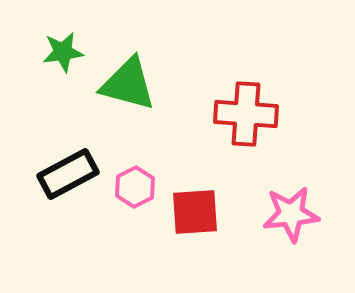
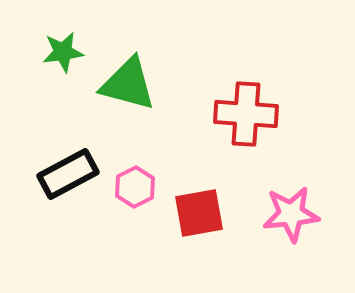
red square: moved 4 px right, 1 px down; rotated 6 degrees counterclockwise
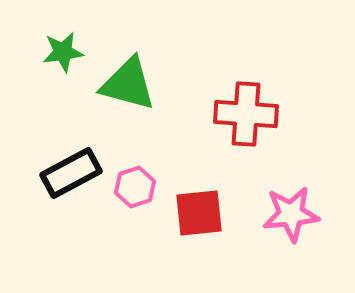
black rectangle: moved 3 px right, 1 px up
pink hexagon: rotated 9 degrees clockwise
red square: rotated 4 degrees clockwise
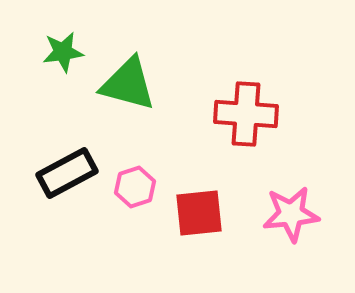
black rectangle: moved 4 px left
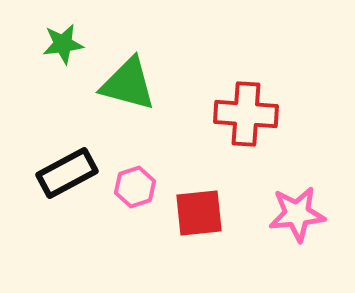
green star: moved 8 px up
pink star: moved 6 px right
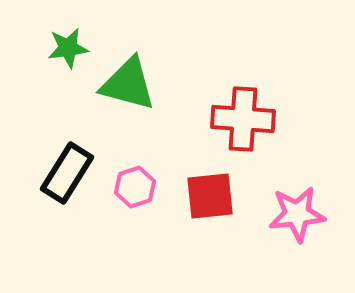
green star: moved 5 px right, 4 px down
red cross: moved 3 px left, 5 px down
black rectangle: rotated 30 degrees counterclockwise
red square: moved 11 px right, 17 px up
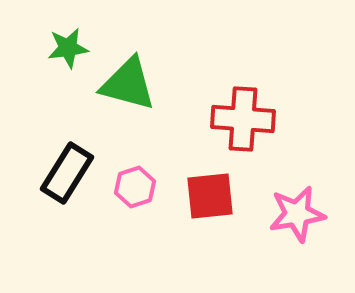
pink star: rotated 4 degrees counterclockwise
